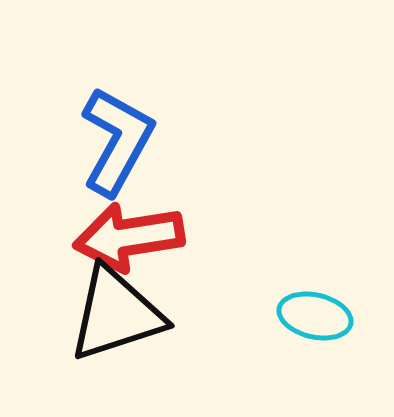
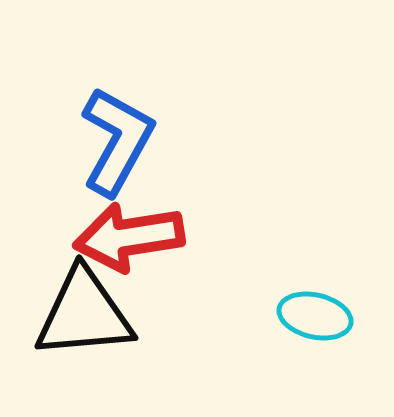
black triangle: moved 32 px left; rotated 13 degrees clockwise
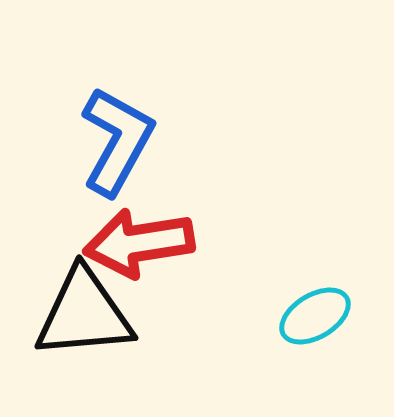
red arrow: moved 10 px right, 6 px down
cyan ellipse: rotated 44 degrees counterclockwise
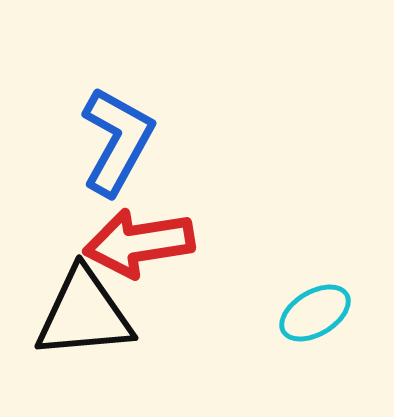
cyan ellipse: moved 3 px up
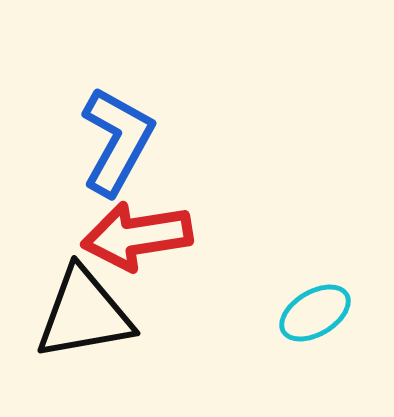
red arrow: moved 2 px left, 7 px up
black triangle: rotated 5 degrees counterclockwise
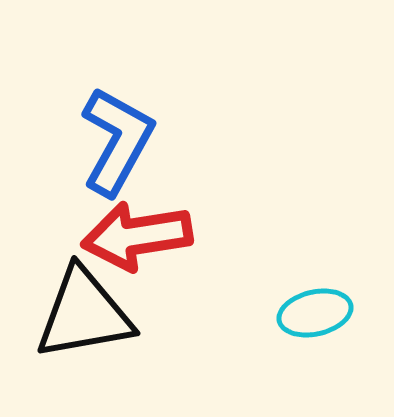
cyan ellipse: rotated 18 degrees clockwise
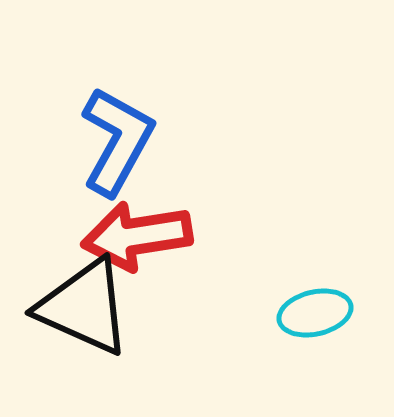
black triangle: moved 7 px up; rotated 34 degrees clockwise
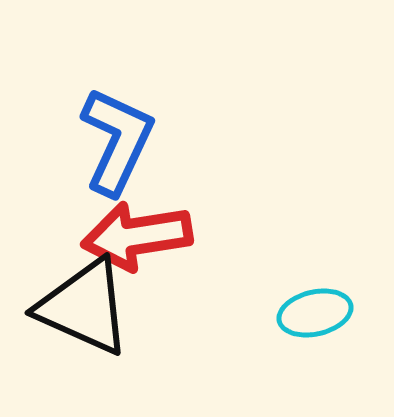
blue L-shape: rotated 4 degrees counterclockwise
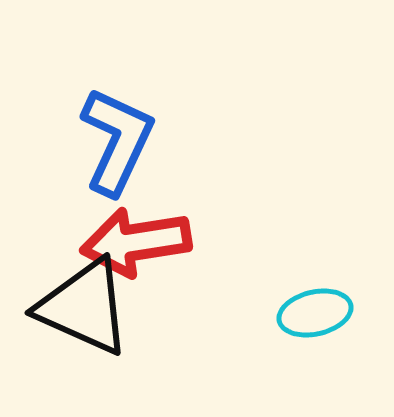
red arrow: moved 1 px left, 6 px down
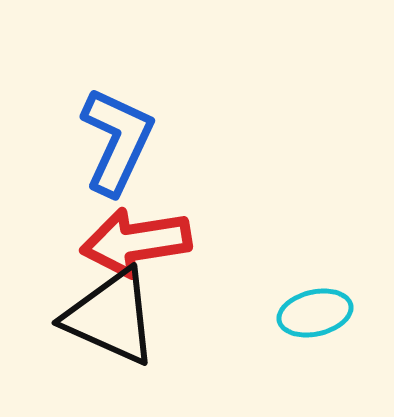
black triangle: moved 27 px right, 10 px down
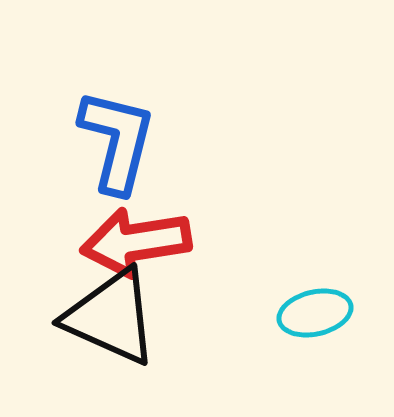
blue L-shape: rotated 11 degrees counterclockwise
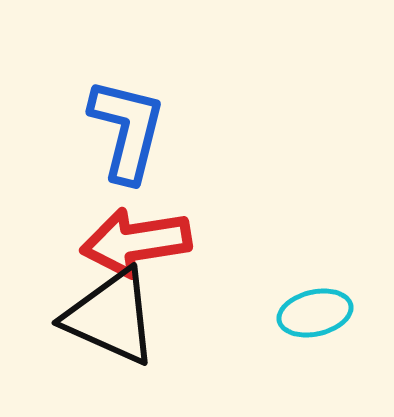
blue L-shape: moved 10 px right, 11 px up
